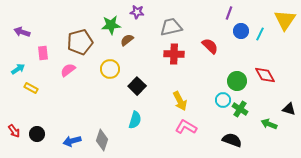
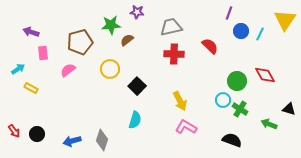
purple arrow: moved 9 px right
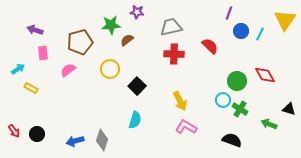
purple arrow: moved 4 px right, 2 px up
blue arrow: moved 3 px right
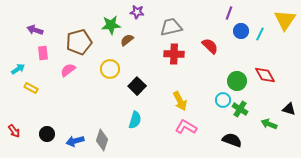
brown pentagon: moved 1 px left
black circle: moved 10 px right
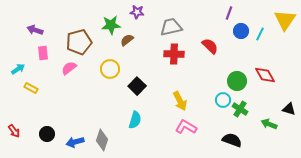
pink semicircle: moved 1 px right, 2 px up
blue arrow: moved 1 px down
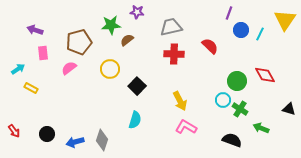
blue circle: moved 1 px up
green arrow: moved 8 px left, 4 px down
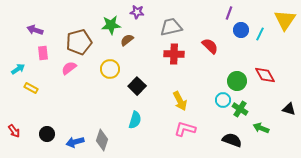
pink L-shape: moved 1 px left, 2 px down; rotated 15 degrees counterclockwise
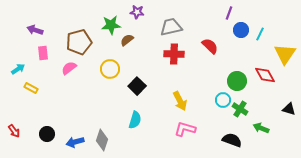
yellow triangle: moved 34 px down
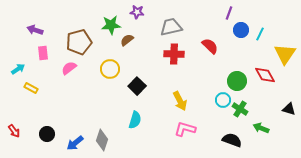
blue arrow: moved 1 px down; rotated 24 degrees counterclockwise
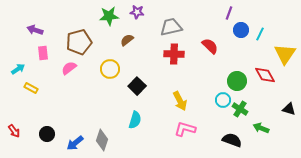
green star: moved 2 px left, 9 px up
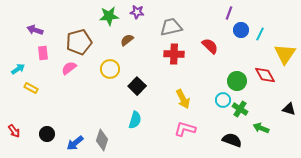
yellow arrow: moved 3 px right, 2 px up
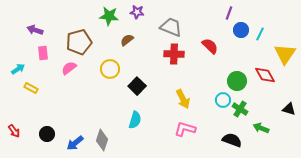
green star: rotated 12 degrees clockwise
gray trapezoid: rotated 35 degrees clockwise
